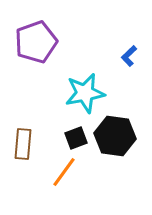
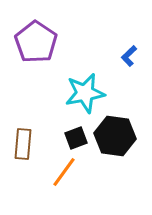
purple pentagon: rotated 18 degrees counterclockwise
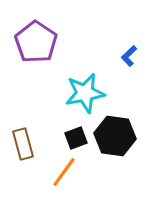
brown rectangle: rotated 20 degrees counterclockwise
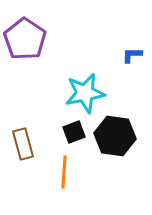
purple pentagon: moved 11 px left, 3 px up
blue L-shape: moved 3 px right, 1 px up; rotated 45 degrees clockwise
black square: moved 2 px left, 6 px up
orange line: rotated 32 degrees counterclockwise
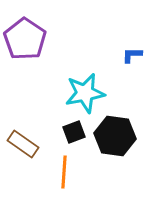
brown rectangle: rotated 40 degrees counterclockwise
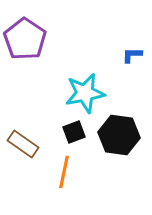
black hexagon: moved 4 px right, 1 px up
orange line: rotated 8 degrees clockwise
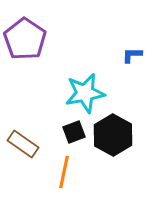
black hexagon: moved 6 px left; rotated 21 degrees clockwise
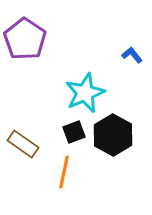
blue L-shape: rotated 50 degrees clockwise
cyan star: rotated 12 degrees counterclockwise
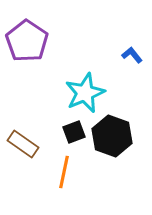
purple pentagon: moved 2 px right, 2 px down
black hexagon: moved 1 px left, 1 px down; rotated 9 degrees counterclockwise
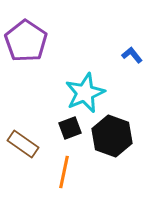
purple pentagon: moved 1 px left
black square: moved 4 px left, 4 px up
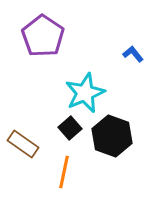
purple pentagon: moved 17 px right, 5 px up
blue L-shape: moved 1 px right, 1 px up
black square: rotated 20 degrees counterclockwise
